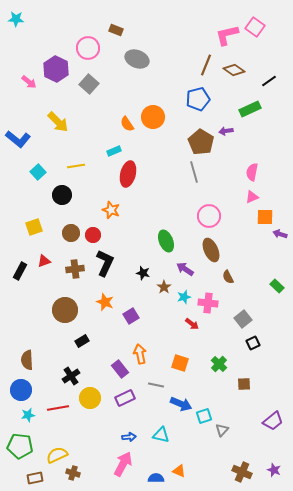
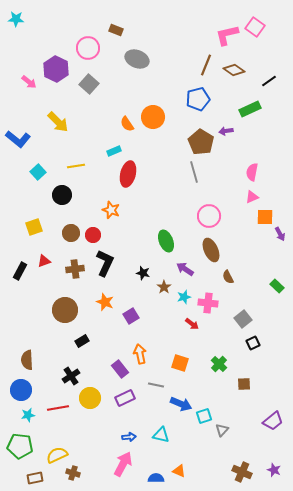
purple arrow at (280, 234): rotated 136 degrees counterclockwise
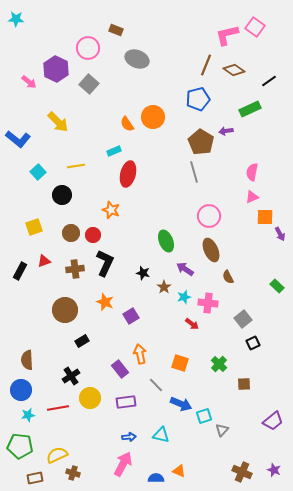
gray line at (156, 385): rotated 35 degrees clockwise
purple rectangle at (125, 398): moved 1 px right, 4 px down; rotated 18 degrees clockwise
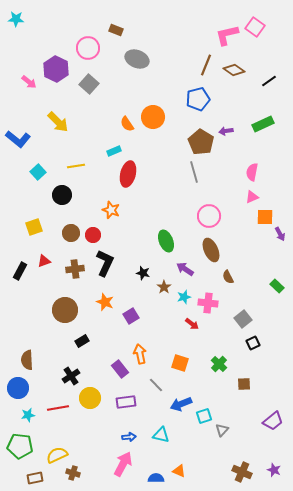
green rectangle at (250, 109): moved 13 px right, 15 px down
blue circle at (21, 390): moved 3 px left, 2 px up
blue arrow at (181, 404): rotated 135 degrees clockwise
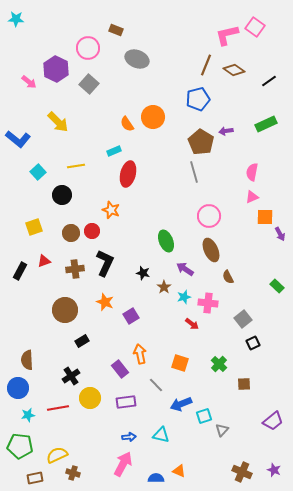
green rectangle at (263, 124): moved 3 px right
red circle at (93, 235): moved 1 px left, 4 px up
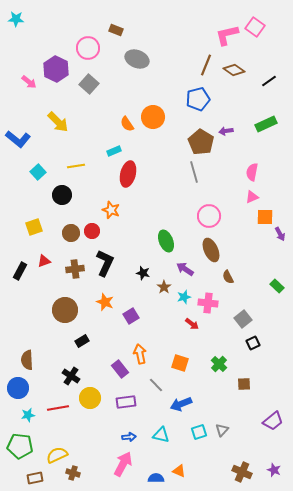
black cross at (71, 376): rotated 24 degrees counterclockwise
cyan square at (204, 416): moved 5 px left, 16 px down
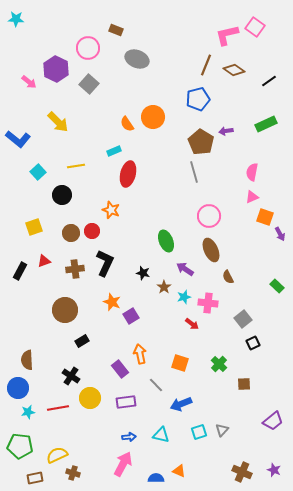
orange square at (265, 217): rotated 18 degrees clockwise
orange star at (105, 302): moved 7 px right
cyan star at (28, 415): moved 3 px up
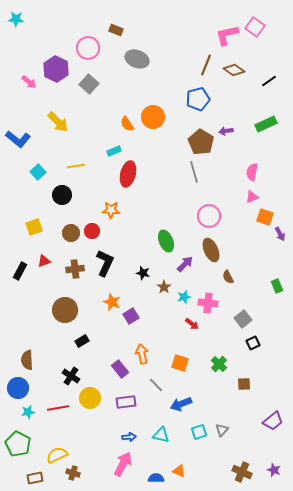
orange star at (111, 210): rotated 18 degrees counterclockwise
purple arrow at (185, 269): moved 5 px up; rotated 102 degrees clockwise
green rectangle at (277, 286): rotated 24 degrees clockwise
orange arrow at (140, 354): moved 2 px right
green pentagon at (20, 446): moved 2 px left, 2 px up; rotated 20 degrees clockwise
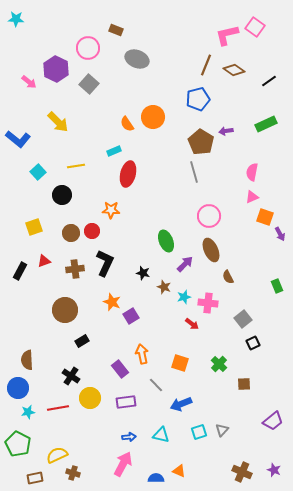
brown star at (164, 287): rotated 16 degrees counterclockwise
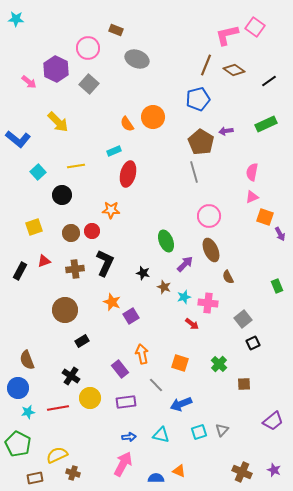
brown semicircle at (27, 360): rotated 18 degrees counterclockwise
